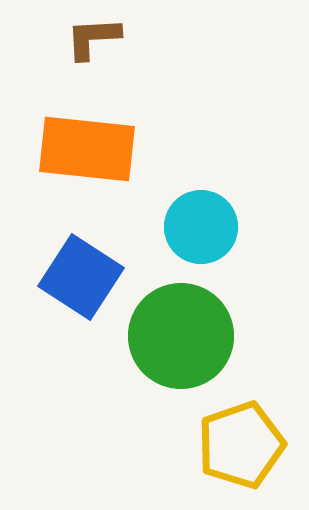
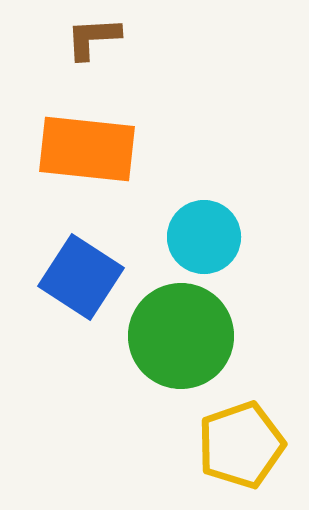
cyan circle: moved 3 px right, 10 px down
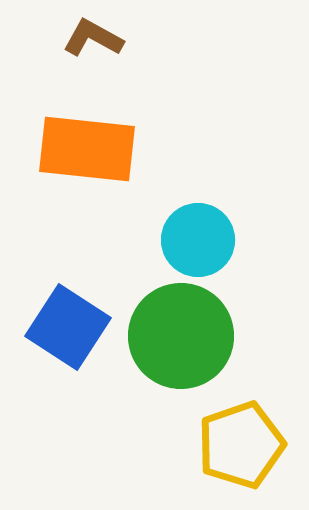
brown L-shape: rotated 32 degrees clockwise
cyan circle: moved 6 px left, 3 px down
blue square: moved 13 px left, 50 px down
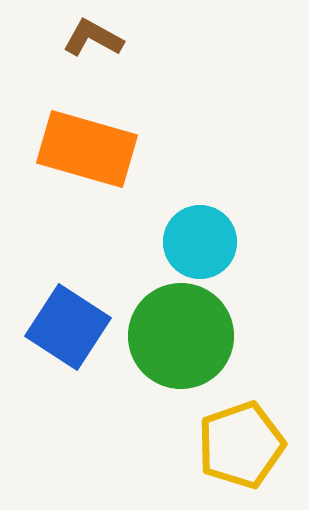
orange rectangle: rotated 10 degrees clockwise
cyan circle: moved 2 px right, 2 px down
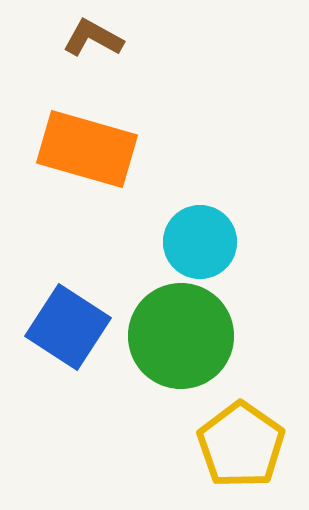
yellow pentagon: rotated 18 degrees counterclockwise
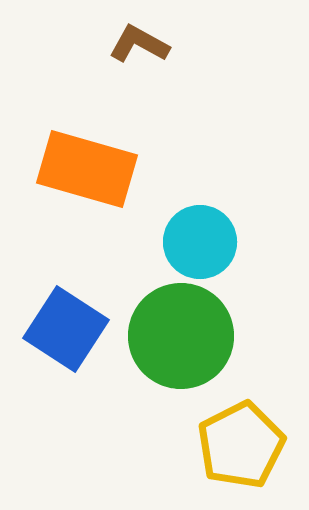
brown L-shape: moved 46 px right, 6 px down
orange rectangle: moved 20 px down
blue square: moved 2 px left, 2 px down
yellow pentagon: rotated 10 degrees clockwise
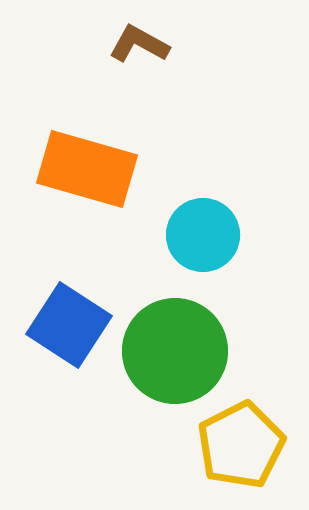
cyan circle: moved 3 px right, 7 px up
blue square: moved 3 px right, 4 px up
green circle: moved 6 px left, 15 px down
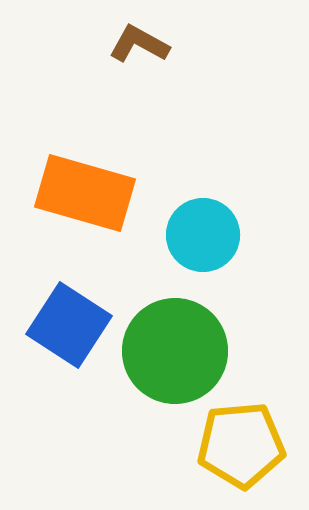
orange rectangle: moved 2 px left, 24 px down
yellow pentagon: rotated 22 degrees clockwise
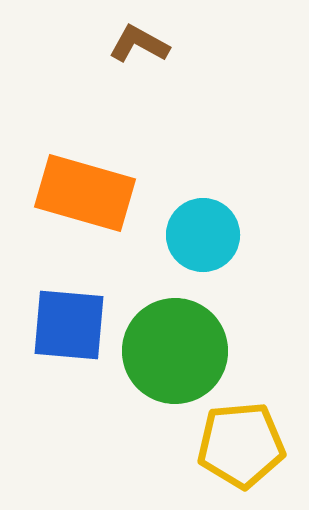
blue square: rotated 28 degrees counterclockwise
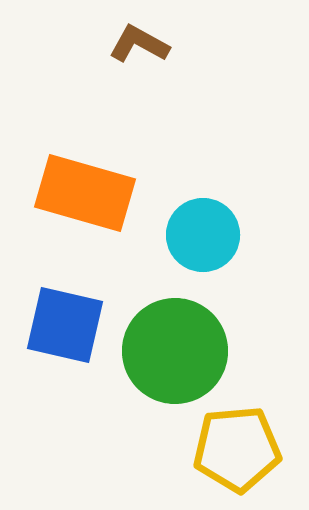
blue square: moved 4 px left; rotated 8 degrees clockwise
yellow pentagon: moved 4 px left, 4 px down
